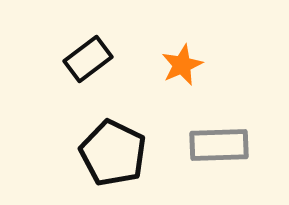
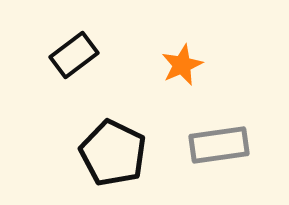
black rectangle: moved 14 px left, 4 px up
gray rectangle: rotated 6 degrees counterclockwise
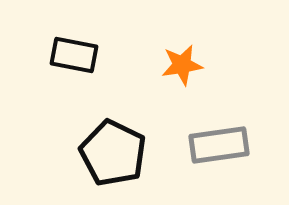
black rectangle: rotated 48 degrees clockwise
orange star: rotated 15 degrees clockwise
